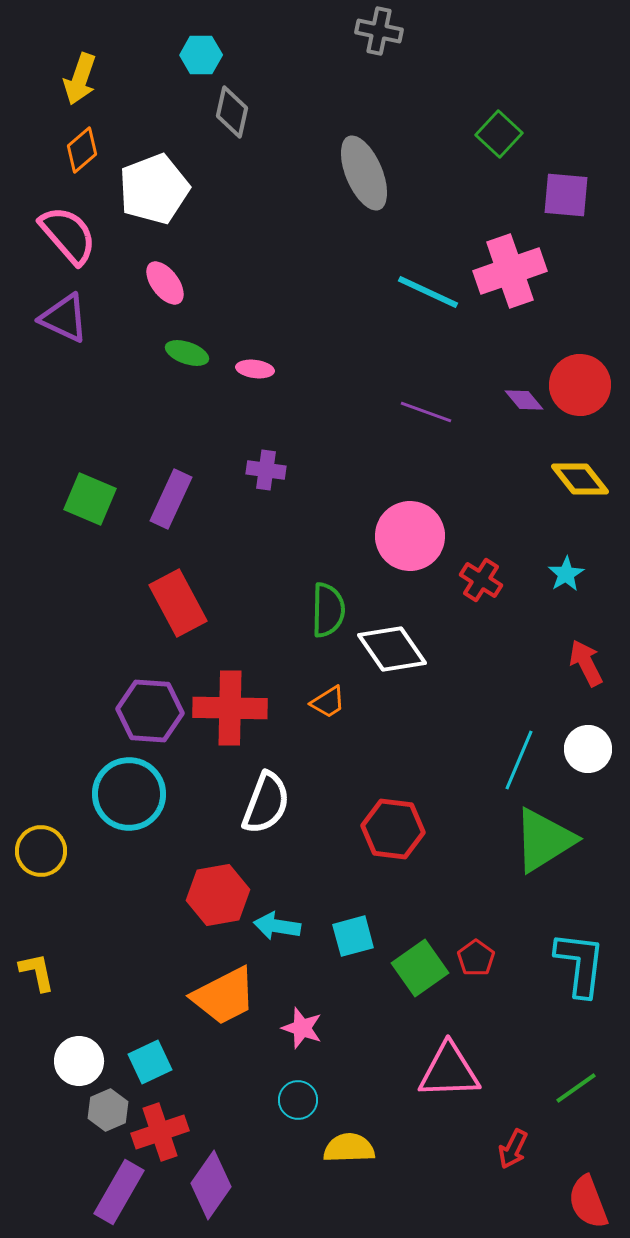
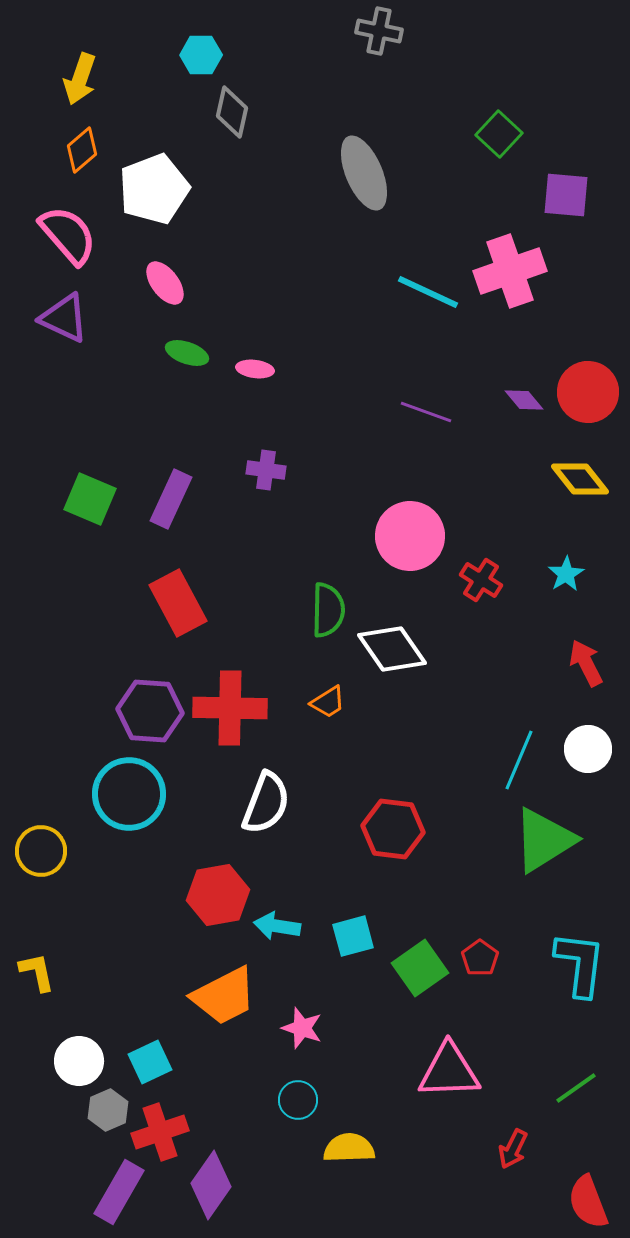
red circle at (580, 385): moved 8 px right, 7 px down
red pentagon at (476, 958): moved 4 px right
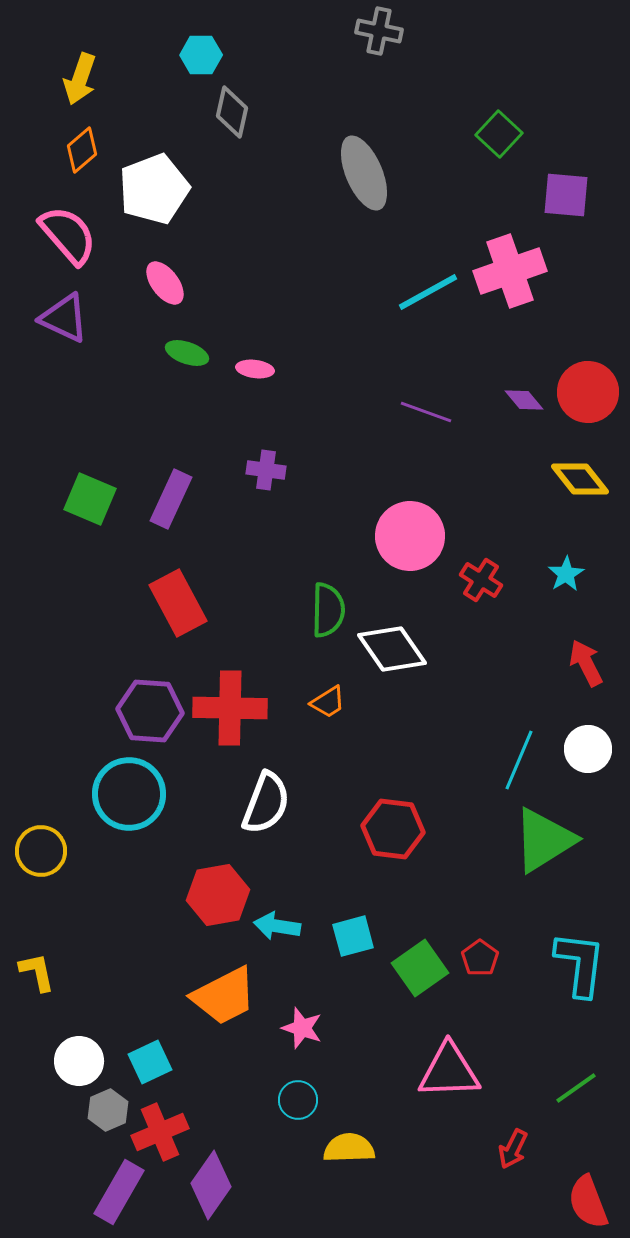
cyan line at (428, 292): rotated 54 degrees counterclockwise
red cross at (160, 1132): rotated 4 degrees counterclockwise
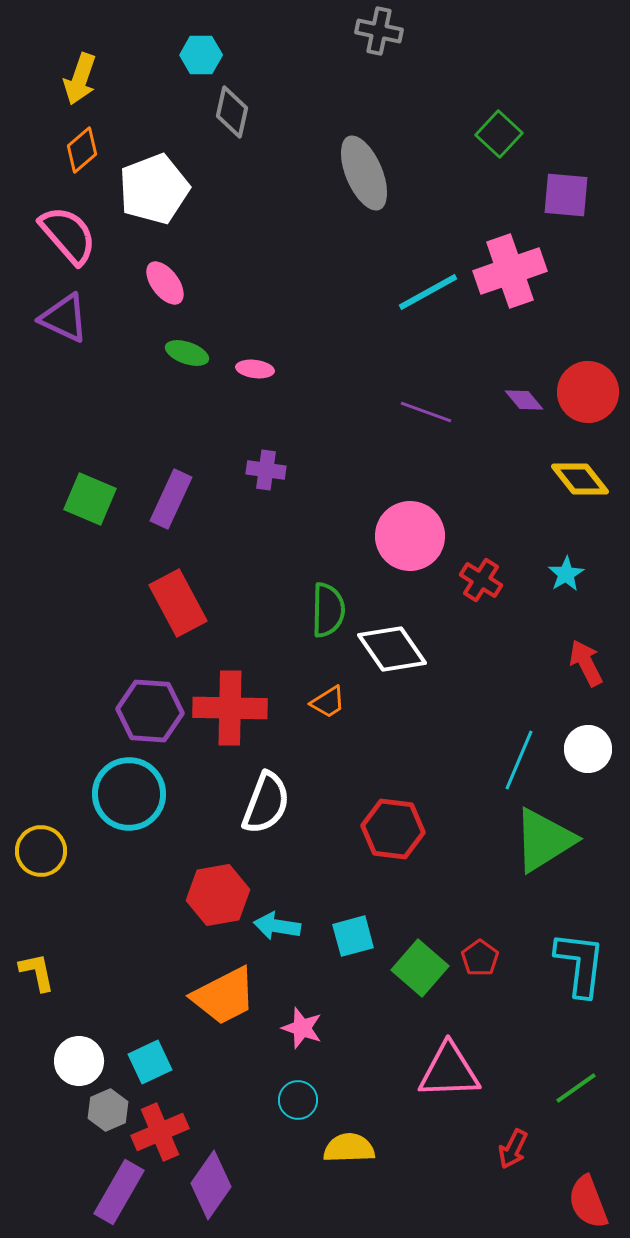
green square at (420, 968): rotated 14 degrees counterclockwise
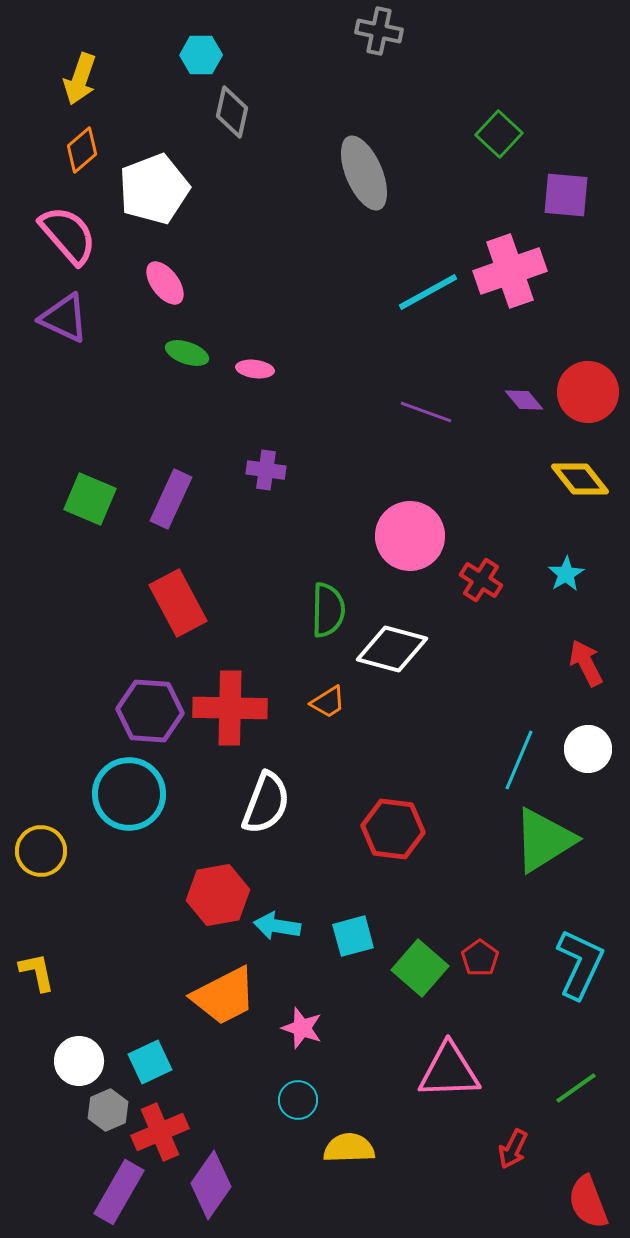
white diamond at (392, 649): rotated 40 degrees counterclockwise
cyan L-shape at (580, 964): rotated 18 degrees clockwise
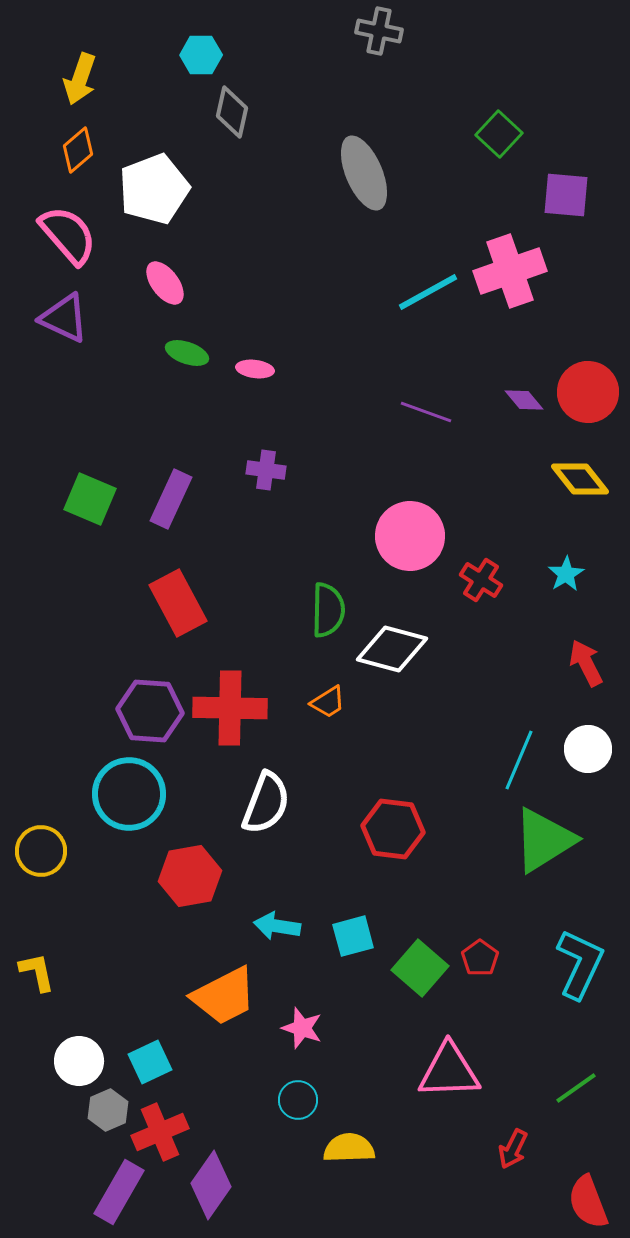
orange diamond at (82, 150): moved 4 px left
red hexagon at (218, 895): moved 28 px left, 19 px up
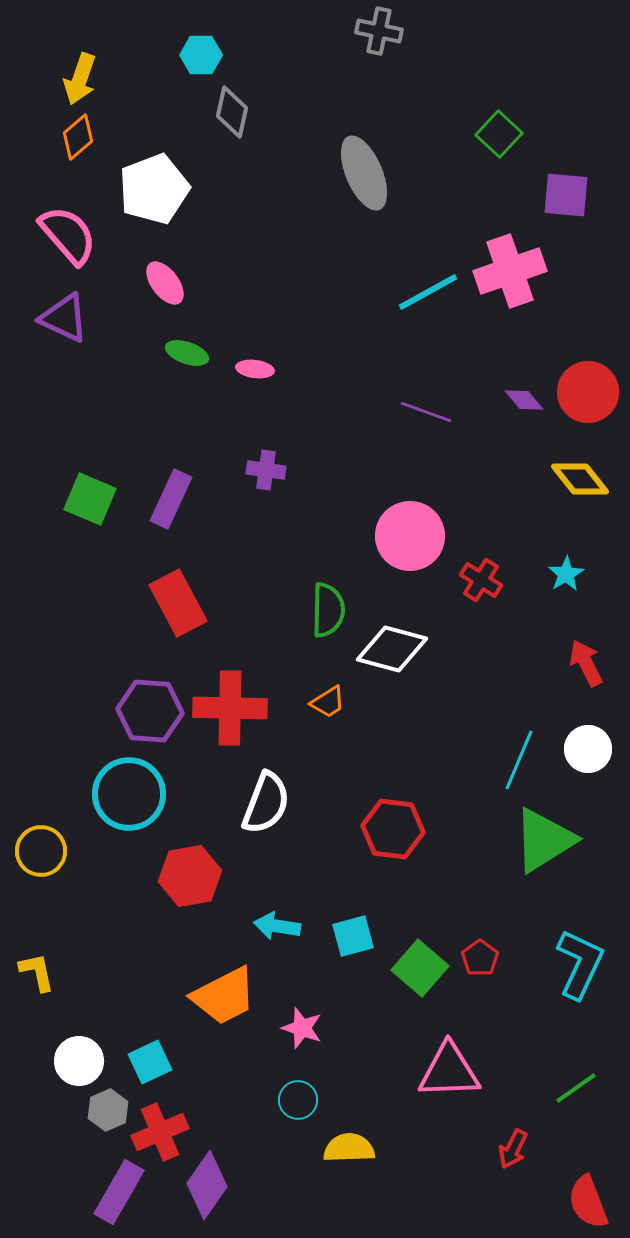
orange diamond at (78, 150): moved 13 px up
purple diamond at (211, 1185): moved 4 px left
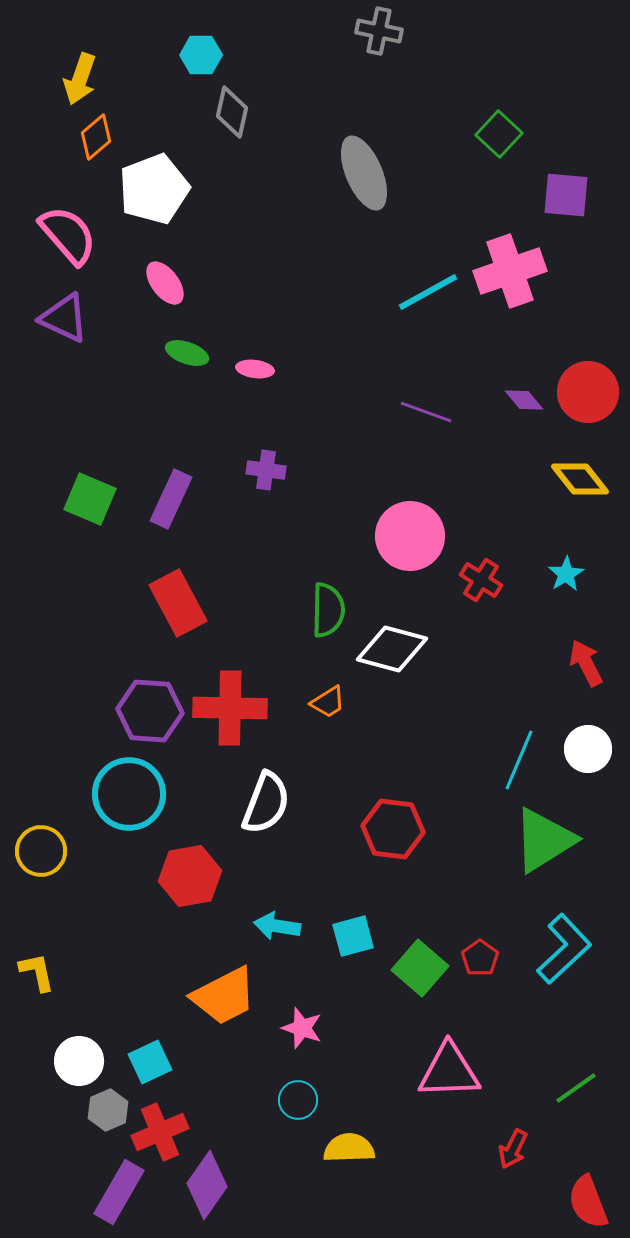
orange diamond at (78, 137): moved 18 px right
cyan L-shape at (580, 964): moved 16 px left, 15 px up; rotated 22 degrees clockwise
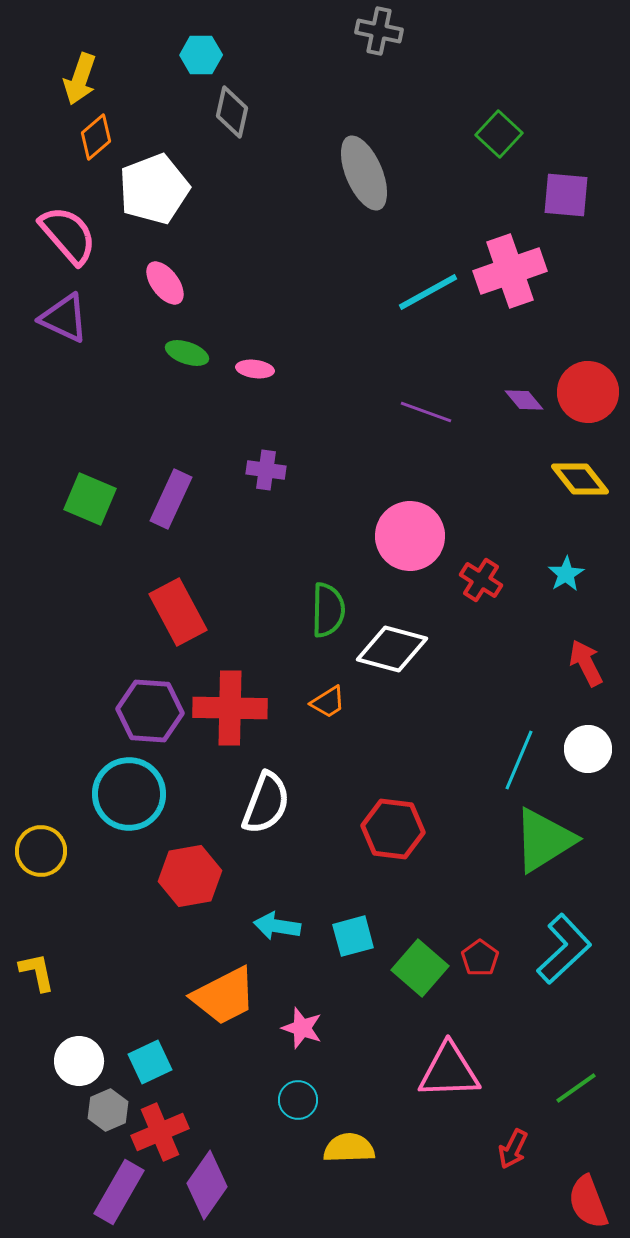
red rectangle at (178, 603): moved 9 px down
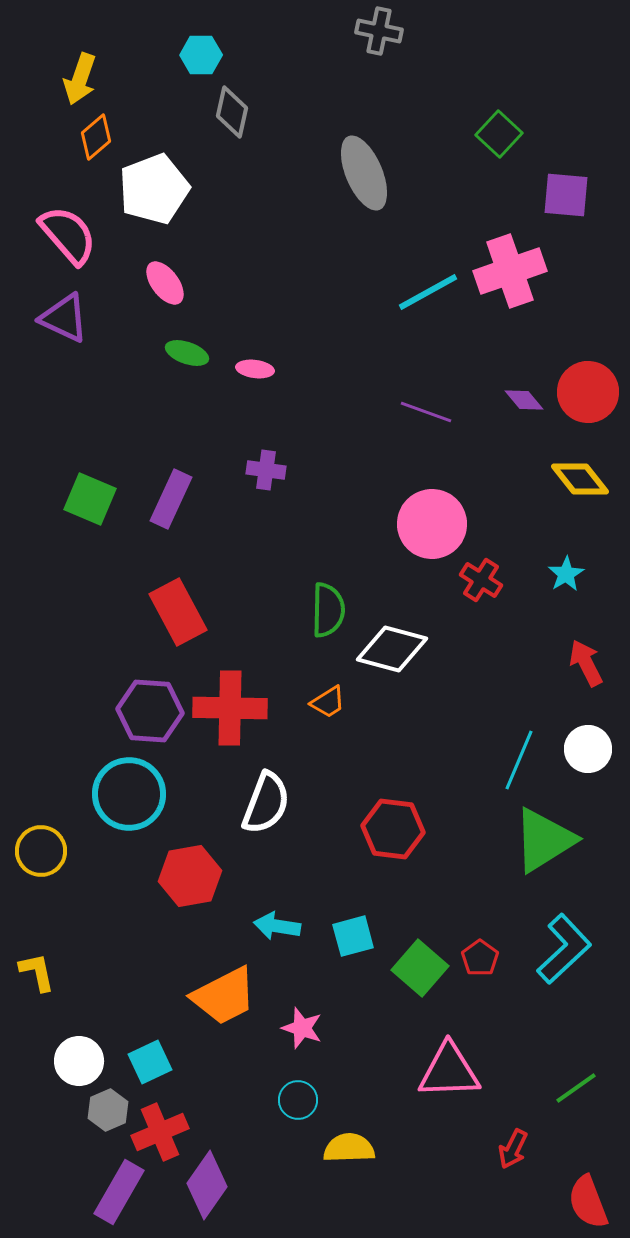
pink circle at (410, 536): moved 22 px right, 12 px up
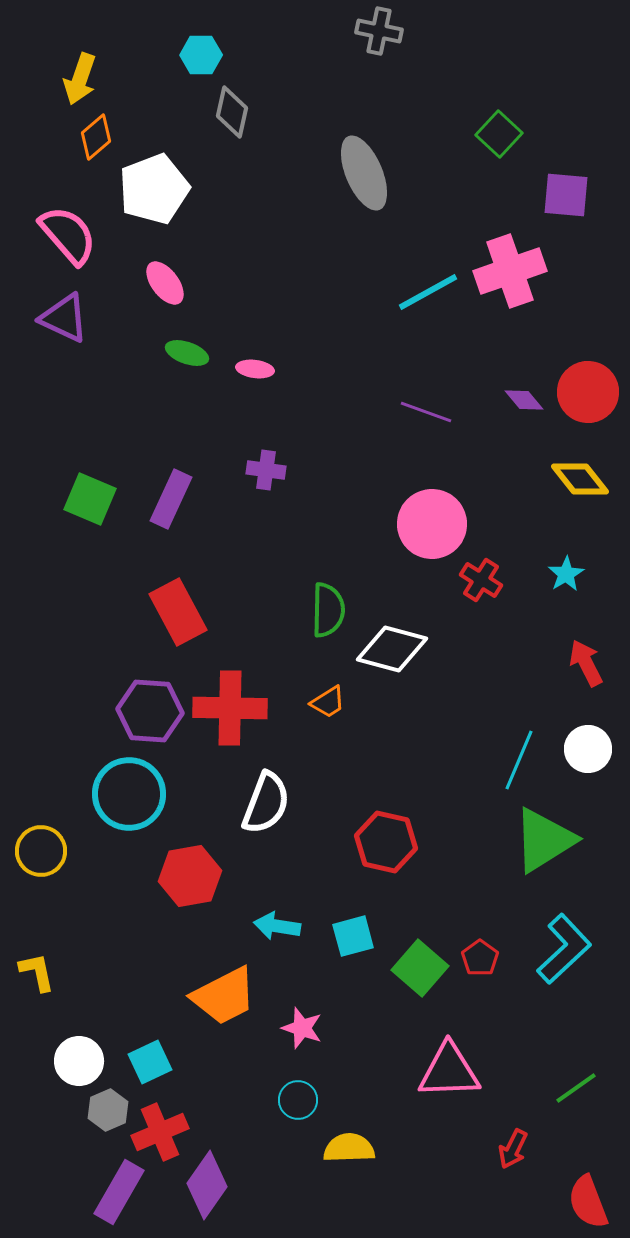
red hexagon at (393, 829): moved 7 px left, 13 px down; rotated 6 degrees clockwise
